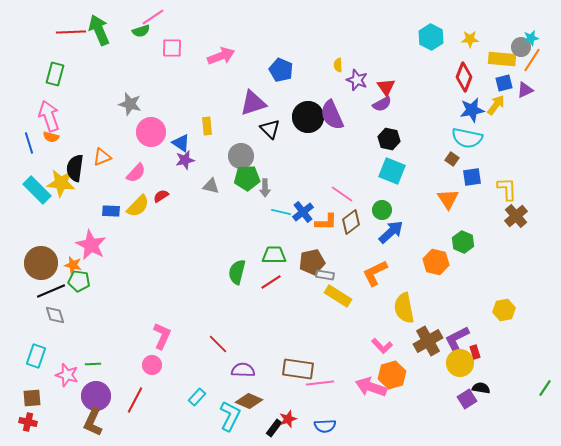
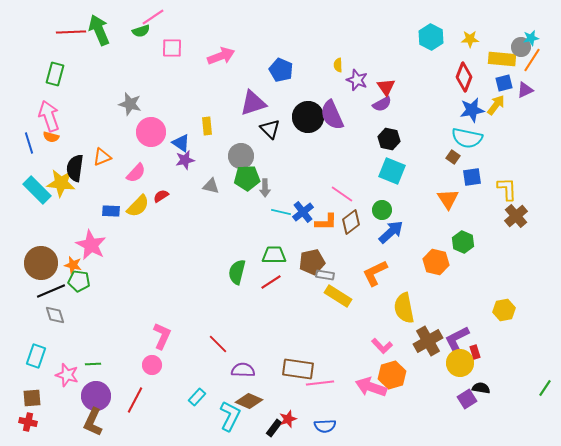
brown square at (452, 159): moved 1 px right, 2 px up
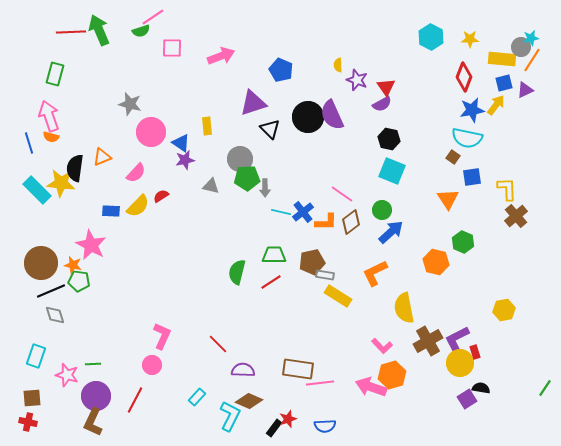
gray circle at (241, 156): moved 1 px left, 3 px down
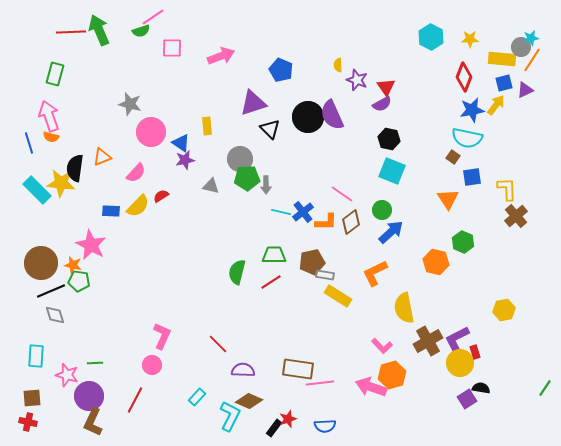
gray arrow at (265, 188): moved 1 px right, 3 px up
cyan rectangle at (36, 356): rotated 15 degrees counterclockwise
green line at (93, 364): moved 2 px right, 1 px up
purple circle at (96, 396): moved 7 px left
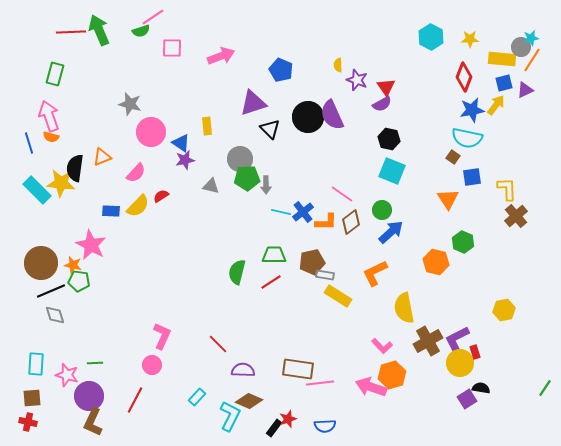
cyan rectangle at (36, 356): moved 8 px down
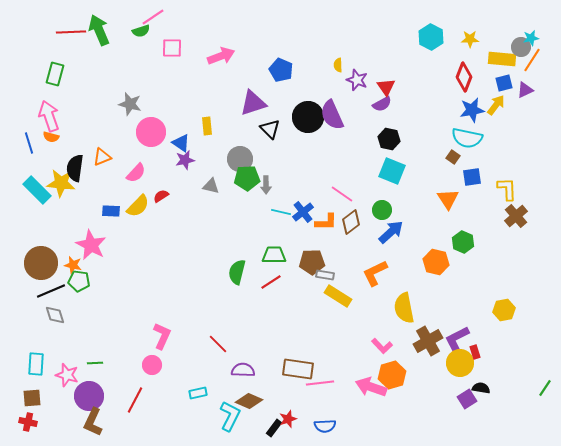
brown pentagon at (312, 262): rotated 10 degrees clockwise
cyan rectangle at (197, 397): moved 1 px right, 4 px up; rotated 36 degrees clockwise
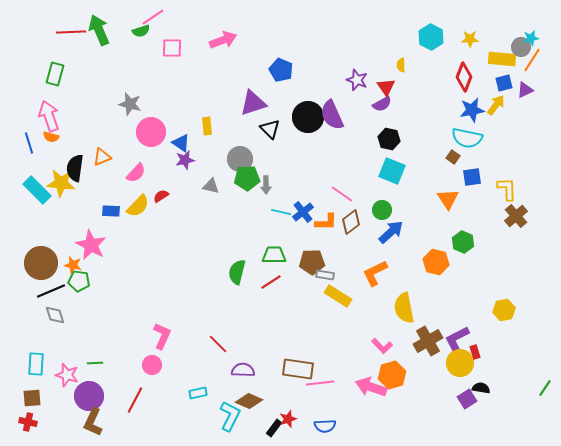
pink arrow at (221, 56): moved 2 px right, 16 px up
yellow semicircle at (338, 65): moved 63 px right
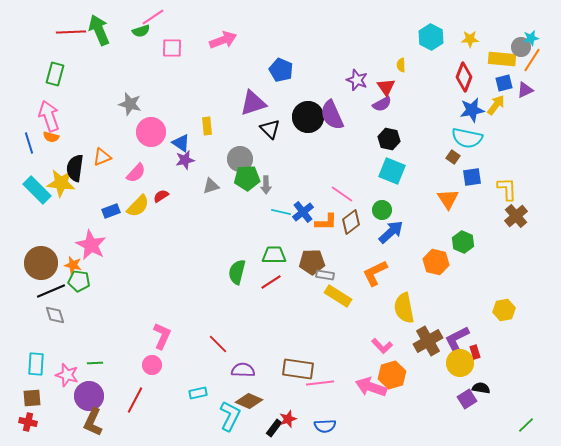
gray triangle at (211, 186): rotated 30 degrees counterclockwise
blue rectangle at (111, 211): rotated 24 degrees counterclockwise
green line at (545, 388): moved 19 px left, 37 px down; rotated 12 degrees clockwise
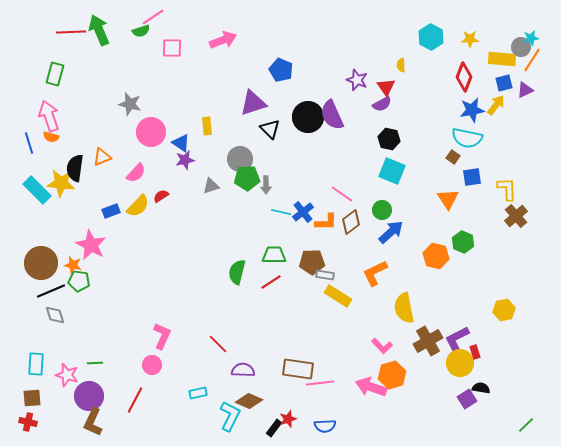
orange hexagon at (436, 262): moved 6 px up
